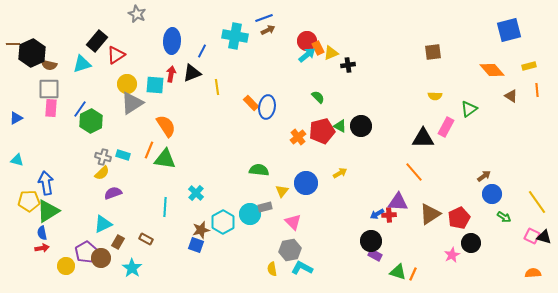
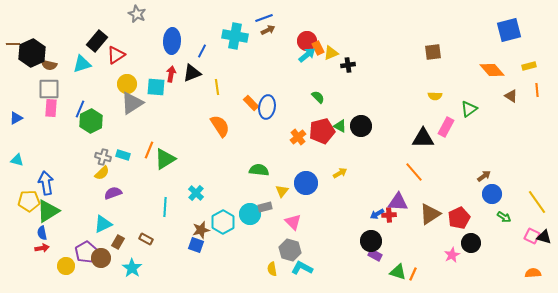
cyan square at (155, 85): moved 1 px right, 2 px down
blue line at (80, 109): rotated 12 degrees counterclockwise
orange semicircle at (166, 126): moved 54 px right
green triangle at (165, 159): rotated 40 degrees counterclockwise
gray hexagon at (290, 250): rotated 25 degrees clockwise
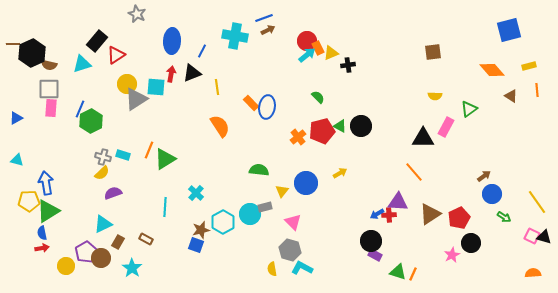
gray triangle at (132, 103): moved 4 px right, 4 px up
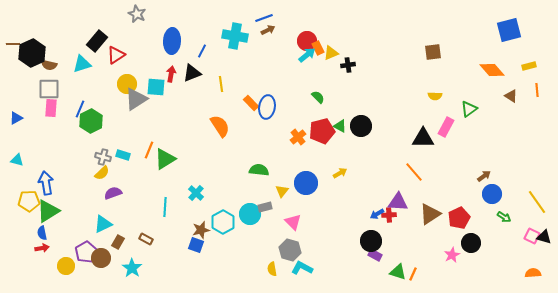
yellow line at (217, 87): moved 4 px right, 3 px up
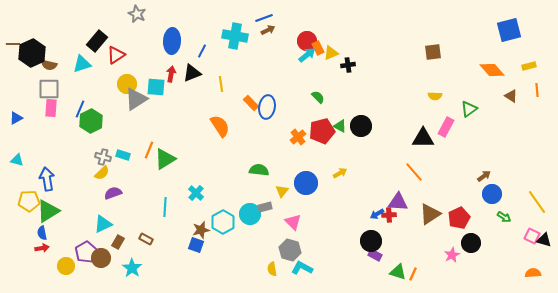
blue arrow at (46, 183): moved 1 px right, 4 px up
black triangle at (544, 237): moved 3 px down
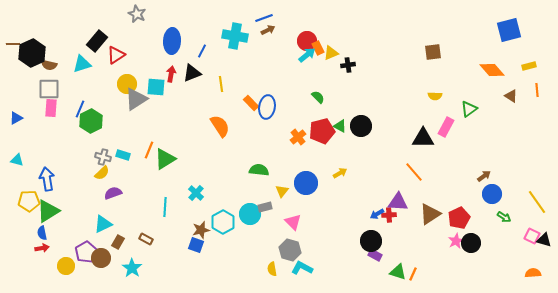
pink star at (452, 255): moved 4 px right, 14 px up
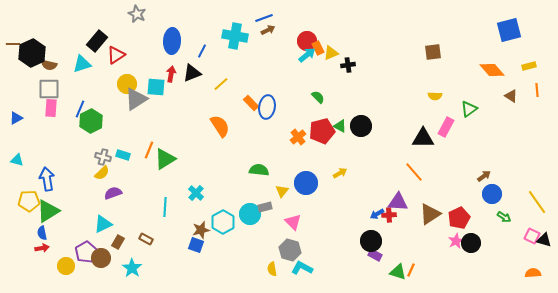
yellow line at (221, 84): rotated 56 degrees clockwise
orange line at (413, 274): moved 2 px left, 4 px up
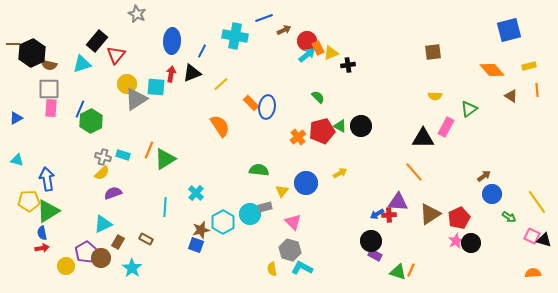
brown arrow at (268, 30): moved 16 px right
red triangle at (116, 55): rotated 18 degrees counterclockwise
green arrow at (504, 217): moved 5 px right
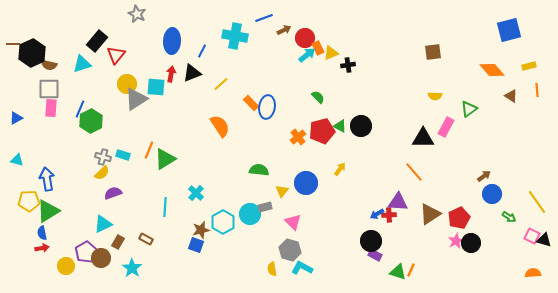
red circle at (307, 41): moved 2 px left, 3 px up
yellow arrow at (340, 173): moved 4 px up; rotated 24 degrees counterclockwise
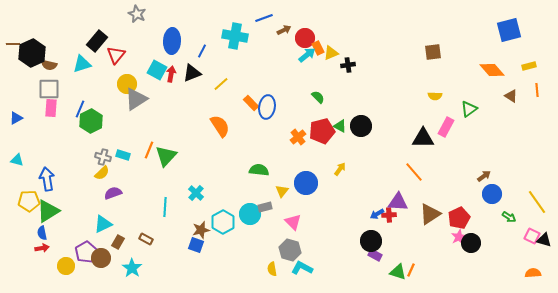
cyan square at (156, 87): moved 1 px right, 17 px up; rotated 24 degrees clockwise
green triangle at (165, 159): moved 1 px right, 3 px up; rotated 15 degrees counterclockwise
pink star at (456, 241): moved 3 px right, 4 px up
